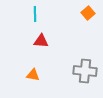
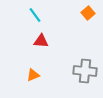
cyan line: moved 1 px down; rotated 35 degrees counterclockwise
orange triangle: rotated 32 degrees counterclockwise
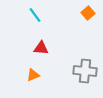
red triangle: moved 7 px down
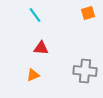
orange square: rotated 24 degrees clockwise
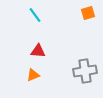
red triangle: moved 3 px left, 3 px down
gray cross: rotated 15 degrees counterclockwise
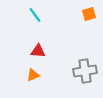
orange square: moved 1 px right, 1 px down
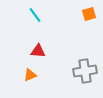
orange triangle: moved 3 px left
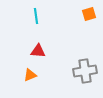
cyan line: moved 1 px right, 1 px down; rotated 28 degrees clockwise
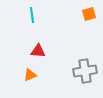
cyan line: moved 4 px left, 1 px up
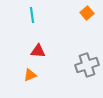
orange square: moved 2 px left, 1 px up; rotated 24 degrees counterclockwise
gray cross: moved 2 px right, 6 px up; rotated 10 degrees counterclockwise
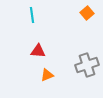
orange triangle: moved 17 px right
